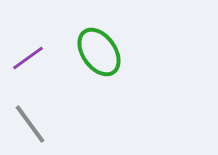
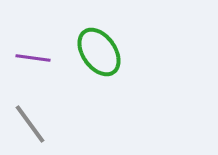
purple line: moved 5 px right; rotated 44 degrees clockwise
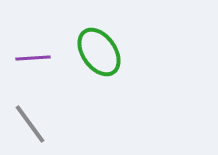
purple line: rotated 12 degrees counterclockwise
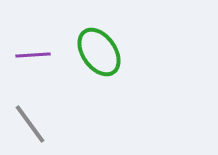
purple line: moved 3 px up
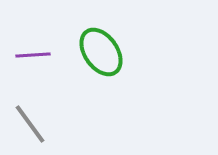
green ellipse: moved 2 px right
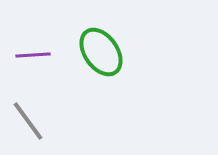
gray line: moved 2 px left, 3 px up
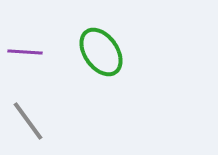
purple line: moved 8 px left, 3 px up; rotated 8 degrees clockwise
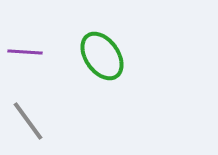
green ellipse: moved 1 px right, 4 px down
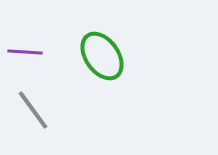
gray line: moved 5 px right, 11 px up
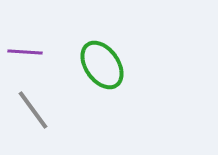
green ellipse: moved 9 px down
